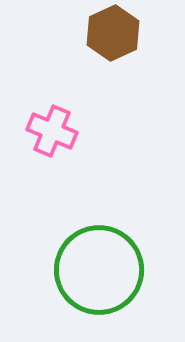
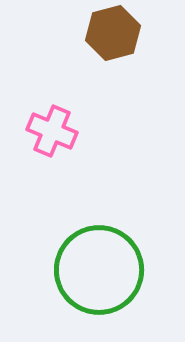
brown hexagon: rotated 10 degrees clockwise
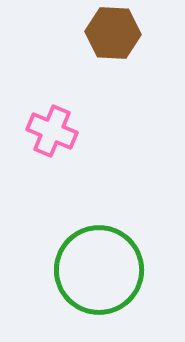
brown hexagon: rotated 18 degrees clockwise
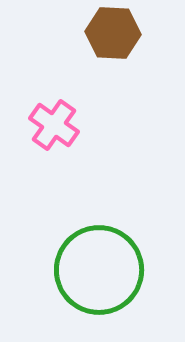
pink cross: moved 2 px right, 6 px up; rotated 12 degrees clockwise
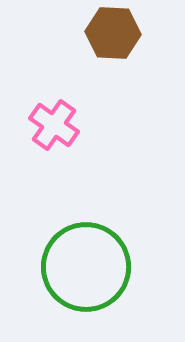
green circle: moved 13 px left, 3 px up
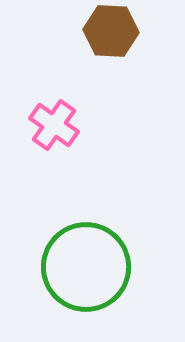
brown hexagon: moved 2 px left, 2 px up
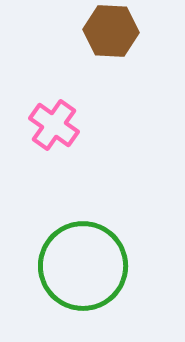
green circle: moved 3 px left, 1 px up
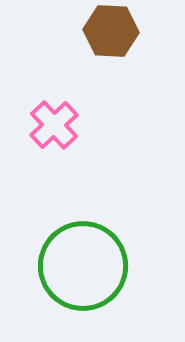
pink cross: rotated 12 degrees clockwise
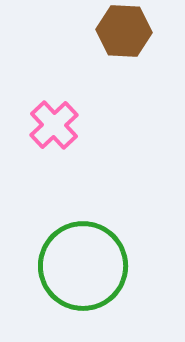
brown hexagon: moved 13 px right
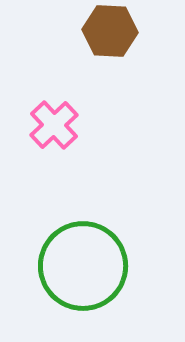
brown hexagon: moved 14 px left
